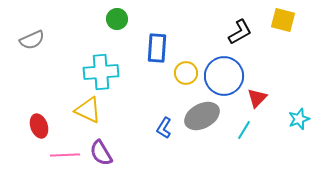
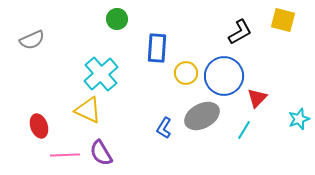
cyan cross: moved 2 px down; rotated 36 degrees counterclockwise
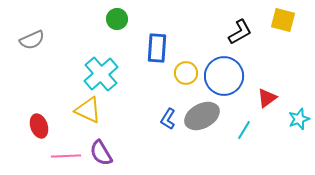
red triangle: moved 10 px right; rotated 10 degrees clockwise
blue L-shape: moved 4 px right, 9 px up
pink line: moved 1 px right, 1 px down
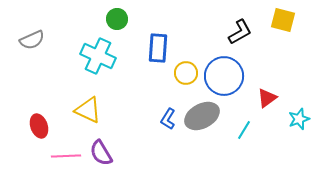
blue rectangle: moved 1 px right
cyan cross: moved 3 px left, 18 px up; rotated 24 degrees counterclockwise
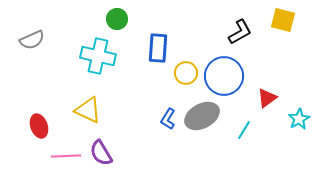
cyan cross: rotated 12 degrees counterclockwise
cyan star: rotated 10 degrees counterclockwise
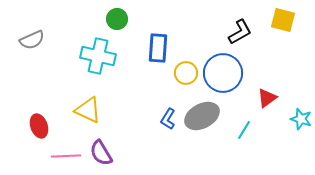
blue circle: moved 1 px left, 3 px up
cyan star: moved 2 px right; rotated 25 degrees counterclockwise
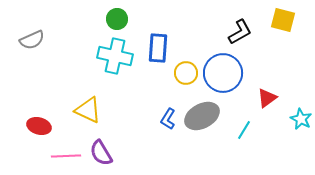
cyan cross: moved 17 px right
cyan star: rotated 10 degrees clockwise
red ellipse: rotated 55 degrees counterclockwise
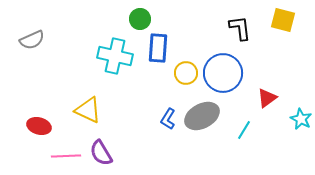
green circle: moved 23 px right
black L-shape: moved 4 px up; rotated 68 degrees counterclockwise
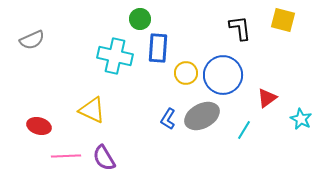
blue circle: moved 2 px down
yellow triangle: moved 4 px right
purple semicircle: moved 3 px right, 5 px down
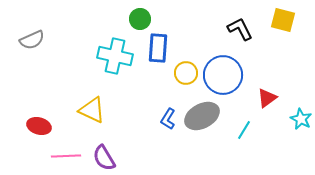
black L-shape: moved 1 px down; rotated 20 degrees counterclockwise
